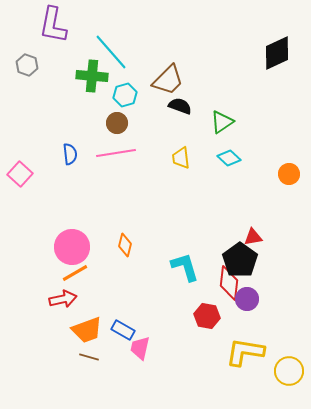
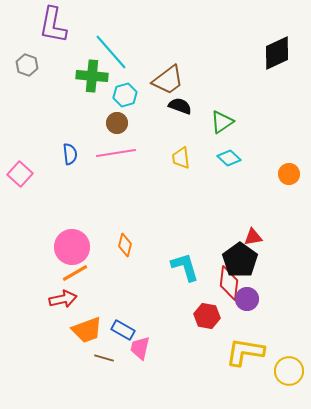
brown trapezoid: rotated 8 degrees clockwise
brown line: moved 15 px right, 1 px down
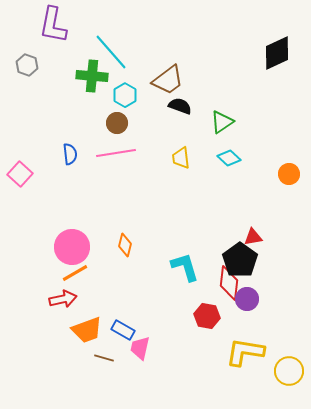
cyan hexagon: rotated 15 degrees counterclockwise
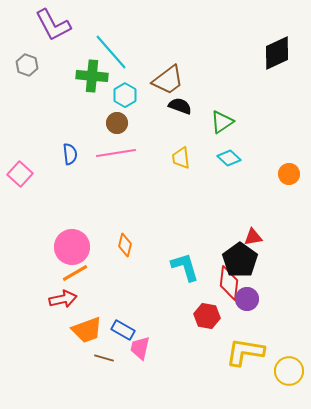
purple L-shape: rotated 39 degrees counterclockwise
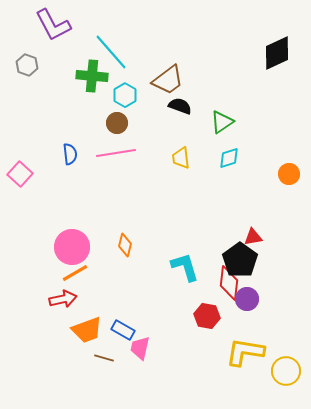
cyan diamond: rotated 60 degrees counterclockwise
yellow circle: moved 3 px left
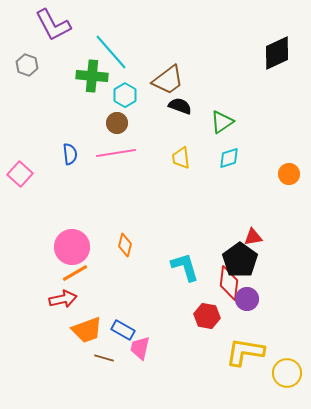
yellow circle: moved 1 px right, 2 px down
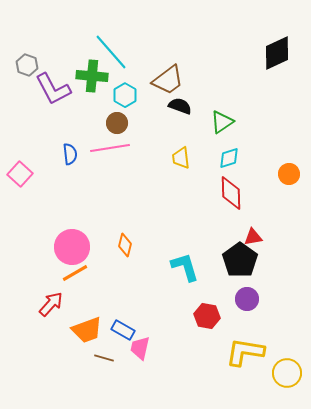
purple L-shape: moved 64 px down
pink line: moved 6 px left, 5 px up
red diamond: moved 2 px right, 90 px up; rotated 8 degrees counterclockwise
red arrow: moved 12 px left, 5 px down; rotated 36 degrees counterclockwise
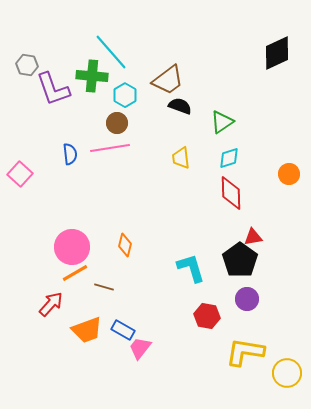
gray hexagon: rotated 10 degrees counterclockwise
purple L-shape: rotated 9 degrees clockwise
cyan L-shape: moved 6 px right, 1 px down
pink trapezoid: rotated 25 degrees clockwise
brown line: moved 71 px up
